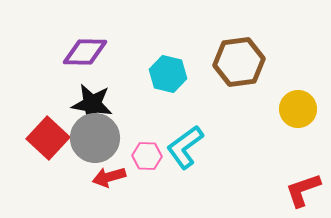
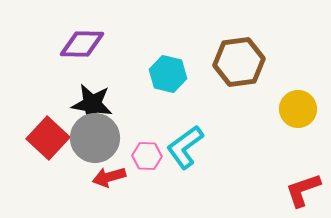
purple diamond: moved 3 px left, 8 px up
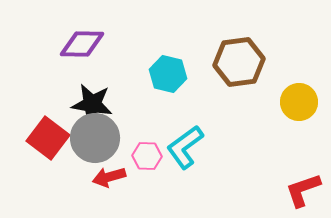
yellow circle: moved 1 px right, 7 px up
red square: rotated 6 degrees counterclockwise
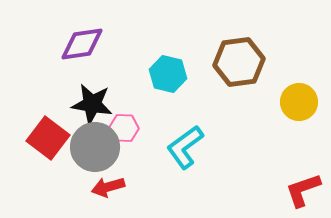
purple diamond: rotated 9 degrees counterclockwise
gray circle: moved 9 px down
pink hexagon: moved 23 px left, 28 px up
red arrow: moved 1 px left, 10 px down
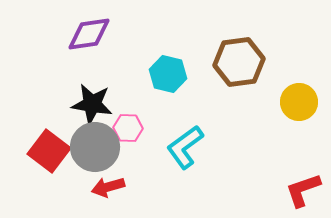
purple diamond: moved 7 px right, 10 px up
pink hexagon: moved 4 px right
red square: moved 1 px right, 13 px down
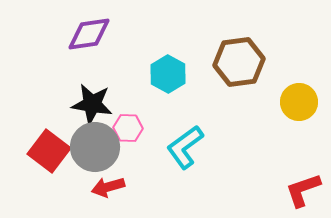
cyan hexagon: rotated 15 degrees clockwise
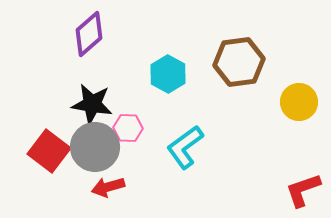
purple diamond: rotated 33 degrees counterclockwise
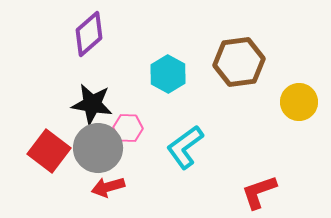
gray circle: moved 3 px right, 1 px down
red L-shape: moved 44 px left, 2 px down
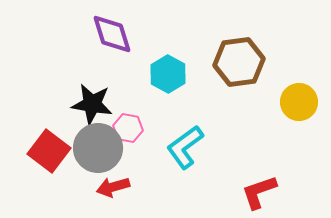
purple diamond: moved 23 px right; rotated 66 degrees counterclockwise
pink hexagon: rotated 8 degrees clockwise
red arrow: moved 5 px right
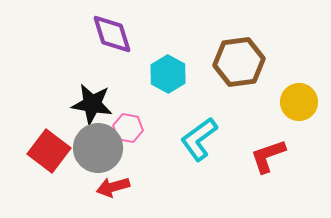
cyan L-shape: moved 14 px right, 8 px up
red L-shape: moved 9 px right, 36 px up
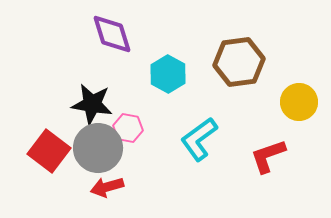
red arrow: moved 6 px left
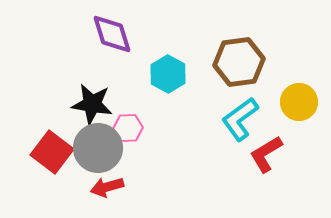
pink hexagon: rotated 12 degrees counterclockwise
cyan L-shape: moved 41 px right, 20 px up
red square: moved 3 px right, 1 px down
red L-shape: moved 2 px left, 2 px up; rotated 12 degrees counterclockwise
